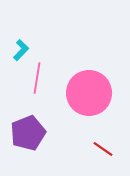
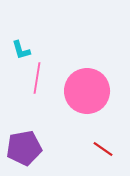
cyan L-shape: rotated 120 degrees clockwise
pink circle: moved 2 px left, 2 px up
purple pentagon: moved 4 px left, 15 px down; rotated 12 degrees clockwise
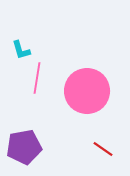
purple pentagon: moved 1 px up
